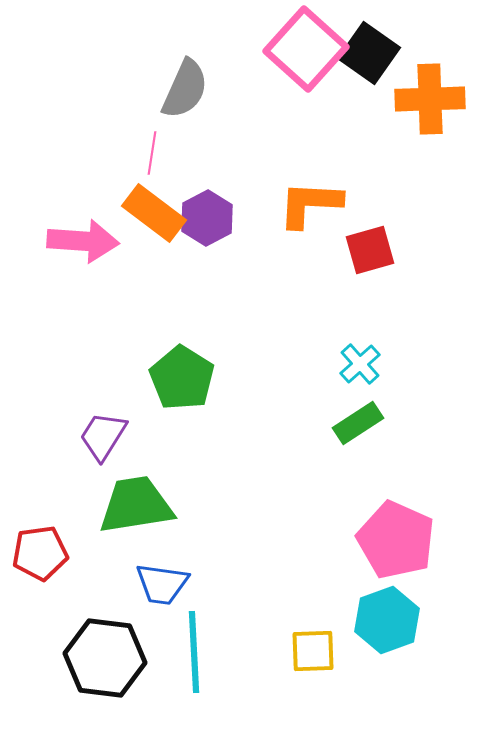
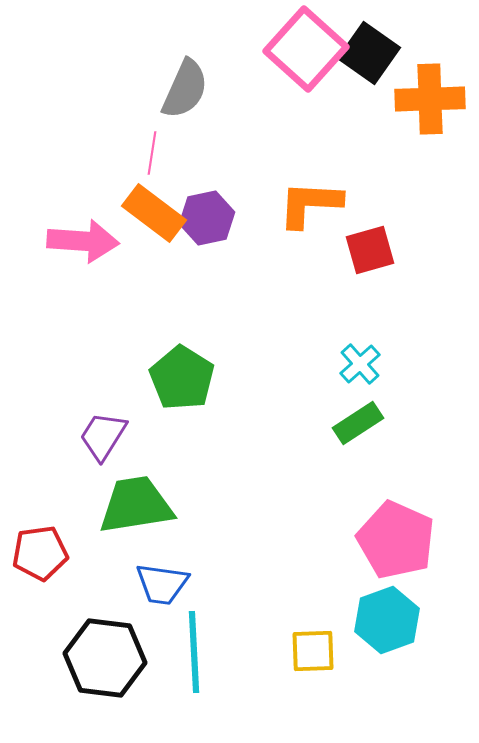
purple hexagon: rotated 16 degrees clockwise
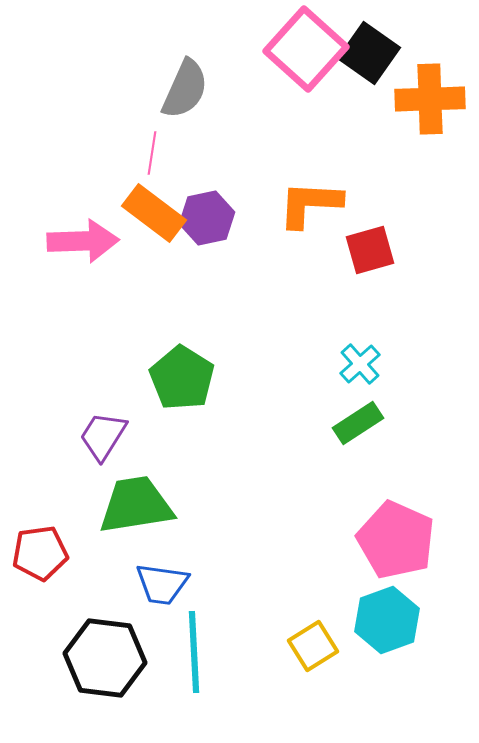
pink arrow: rotated 6 degrees counterclockwise
yellow square: moved 5 px up; rotated 30 degrees counterclockwise
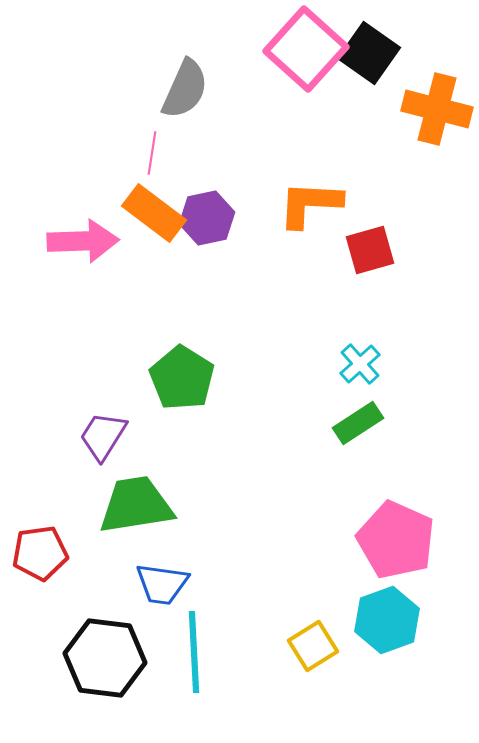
orange cross: moved 7 px right, 10 px down; rotated 16 degrees clockwise
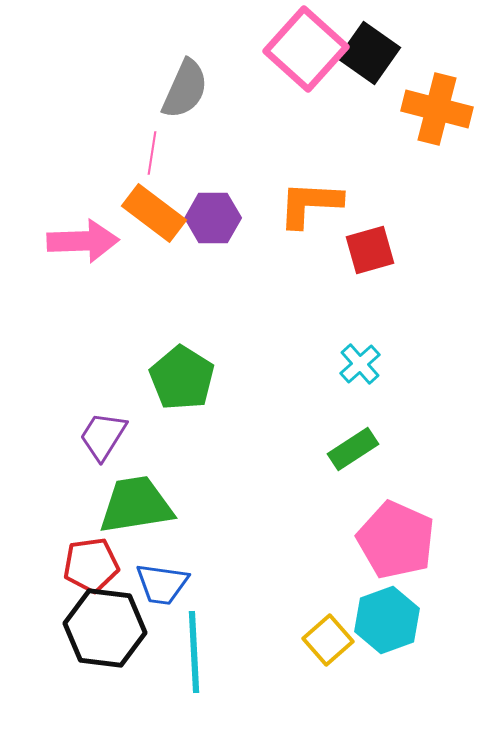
purple hexagon: moved 6 px right; rotated 12 degrees clockwise
green rectangle: moved 5 px left, 26 px down
red pentagon: moved 51 px right, 12 px down
yellow square: moved 15 px right, 6 px up; rotated 9 degrees counterclockwise
black hexagon: moved 30 px up
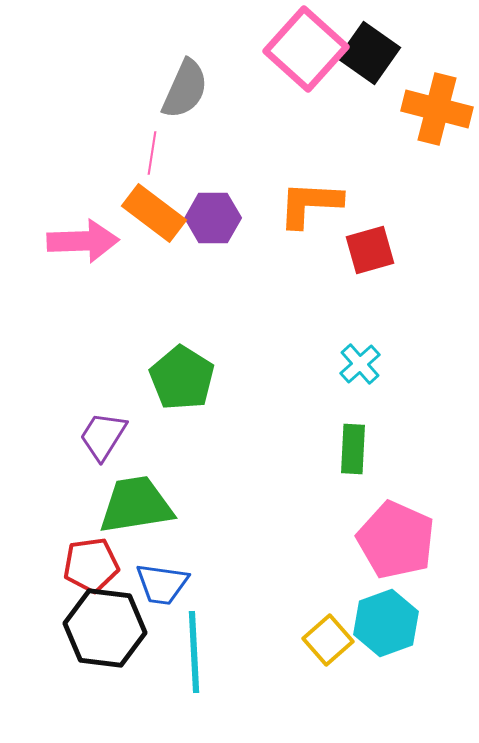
green rectangle: rotated 54 degrees counterclockwise
cyan hexagon: moved 1 px left, 3 px down
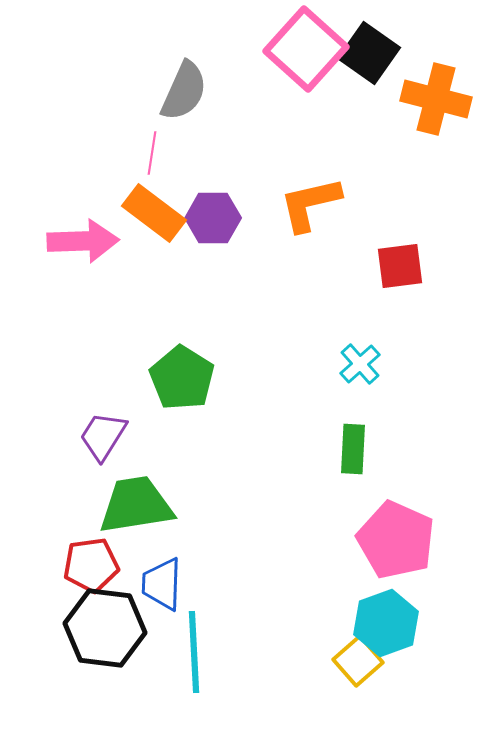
gray semicircle: moved 1 px left, 2 px down
orange cross: moved 1 px left, 10 px up
orange L-shape: rotated 16 degrees counterclockwise
red square: moved 30 px right, 16 px down; rotated 9 degrees clockwise
blue trapezoid: rotated 84 degrees clockwise
yellow square: moved 30 px right, 21 px down
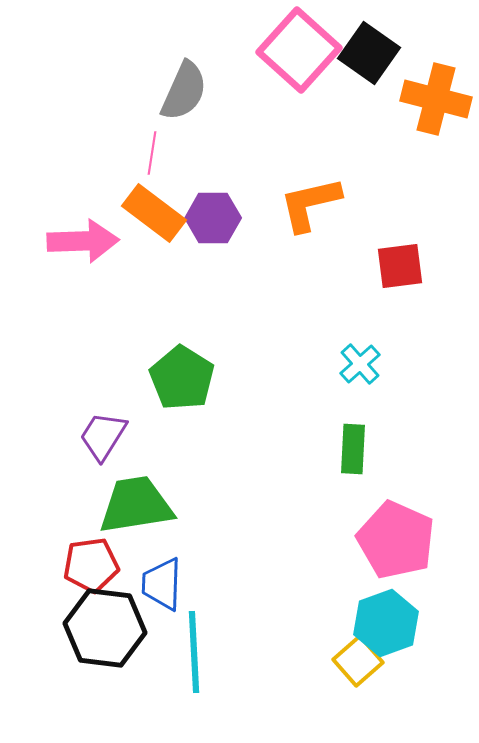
pink square: moved 7 px left, 1 px down
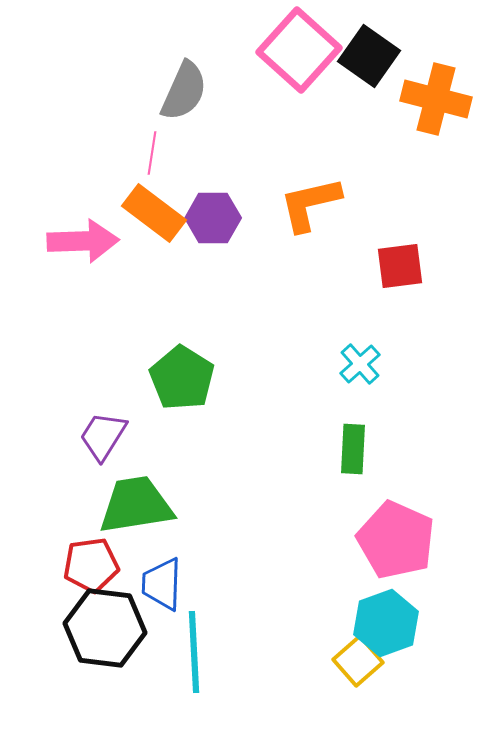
black square: moved 3 px down
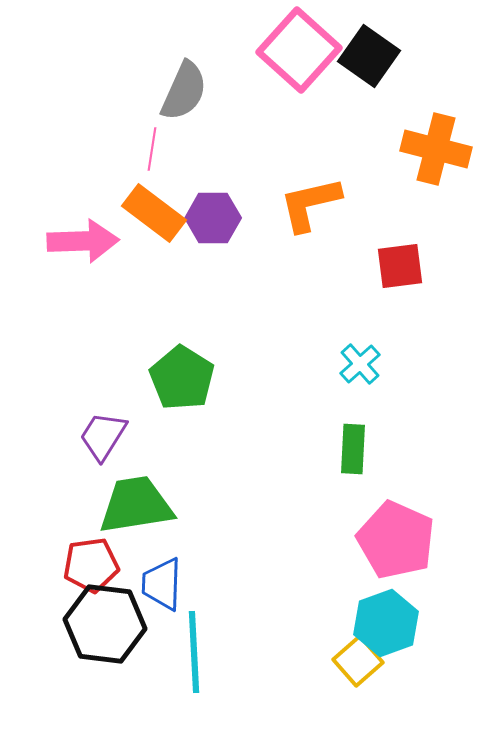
orange cross: moved 50 px down
pink line: moved 4 px up
black hexagon: moved 4 px up
